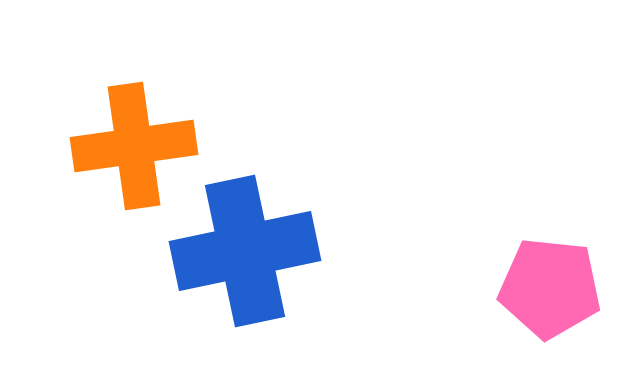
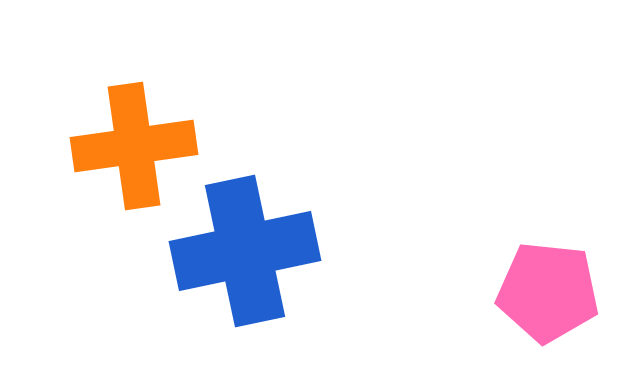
pink pentagon: moved 2 px left, 4 px down
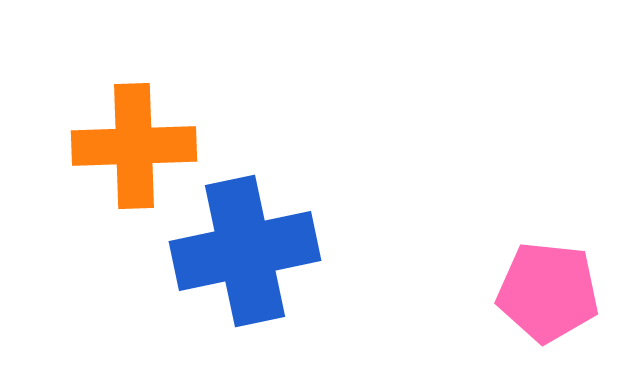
orange cross: rotated 6 degrees clockwise
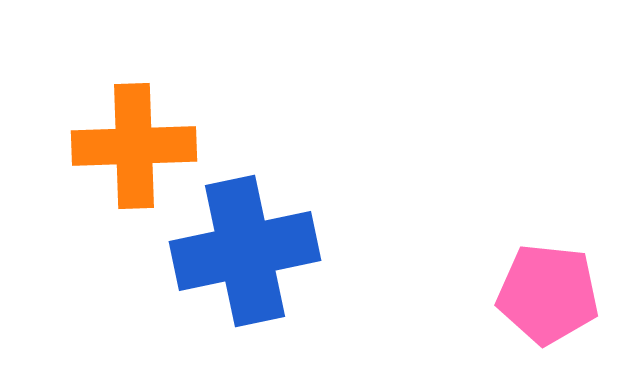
pink pentagon: moved 2 px down
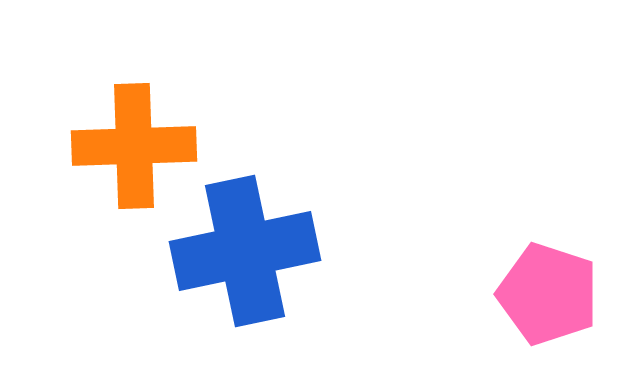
pink pentagon: rotated 12 degrees clockwise
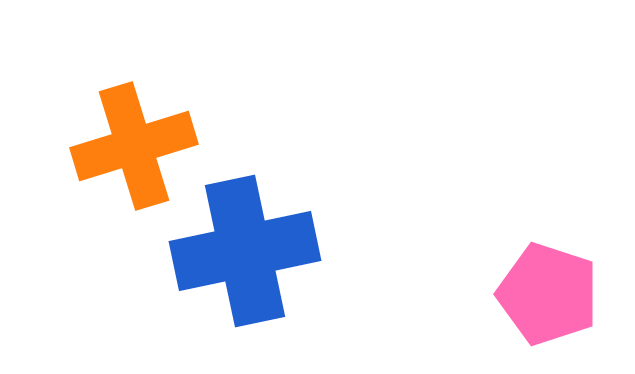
orange cross: rotated 15 degrees counterclockwise
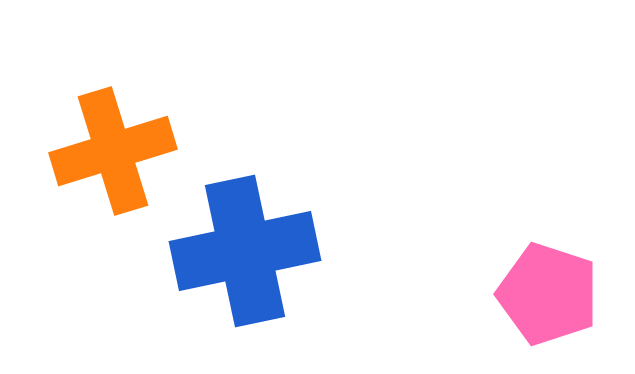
orange cross: moved 21 px left, 5 px down
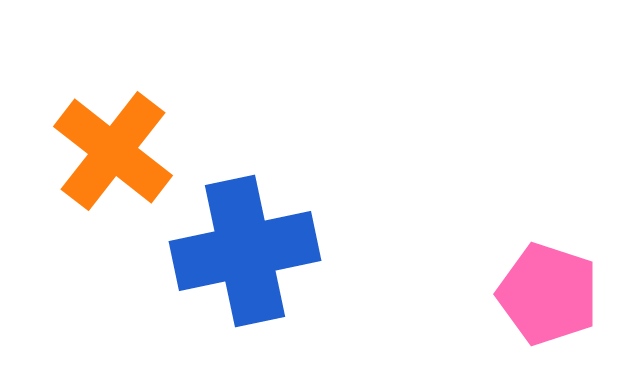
orange cross: rotated 35 degrees counterclockwise
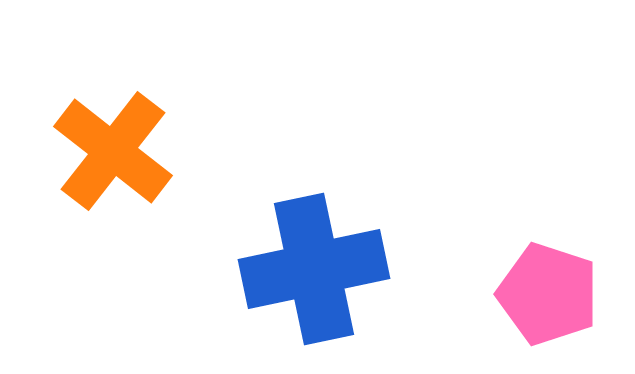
blue cross: moved 69 px right, 18 px down
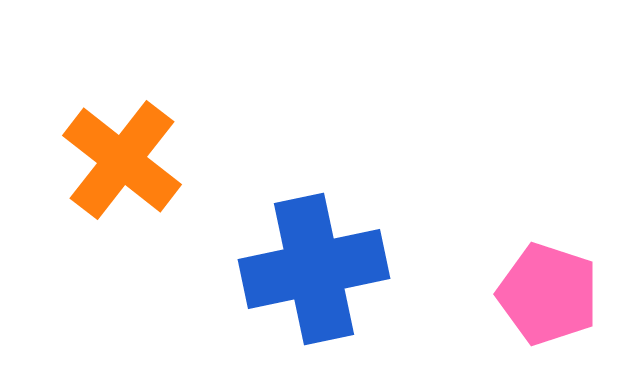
orange cross: moved 9 px right, 9 px down
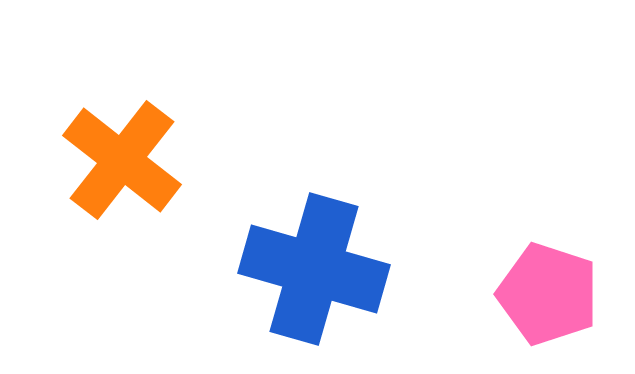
blue cross: rotated 28 degrees clockwise
